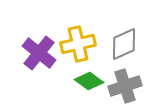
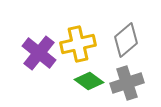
gray diamond: moved 2 px right, 4 px up; rotated 16 degrees counterclockwise
gray cross: moved 2 px right, 3 px up
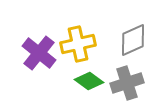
gray diamond: moved 7 px right; rotated 16 degrees clockwise
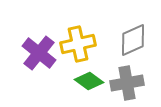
gray cross: rotated 8 degrees clockwise
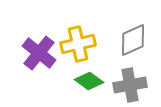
gray cross: moved 3 px right, 2 px down
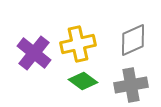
purple cross: moved 5 px left
green diamond: moved 6 px left
gray cross: moved 1 px right
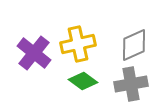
gray diamond: moved 1 px right, 5 px down
gray cross: moved 1 px up
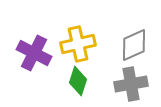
purple cross: rotated 12 degrees counterclockwise
green diamond: moved 5 px left; rotated 72 degrees clockwise
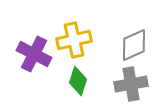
yellow cross: moved 4 px left, 4 px up
purple cross: moved 1 px down
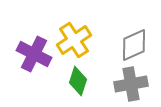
yellow cross: rotated 20 degrees counterclockwise
